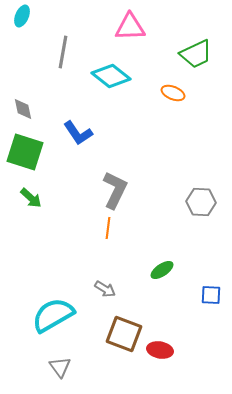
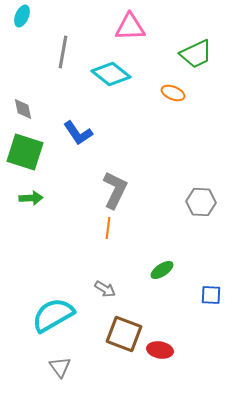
cyan diamond: moved 2 px up
green arrow: rotated 45 degrees counterclockwise
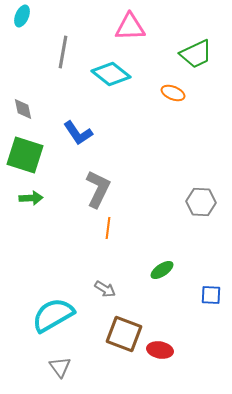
green square: moved 3 px down
gray L-shape: moved 17 px left, 1 px up
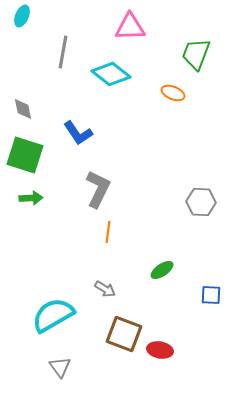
green trapezoid: rotated 136 degrees clockwise
orange line: moved 4 px down
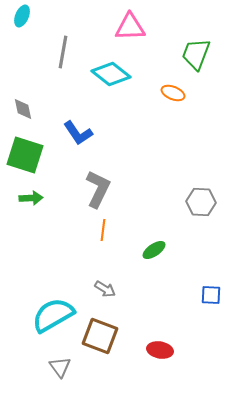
orange line: moved 5 px left, 2 px up
green ellipse: moved 8 px left, 20 px up
brown square: moved 24 px left, 2 px down
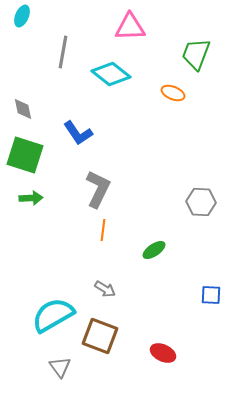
red ellipse: moved 3 px right, 3 px down; rotated 15 degrees clockwise
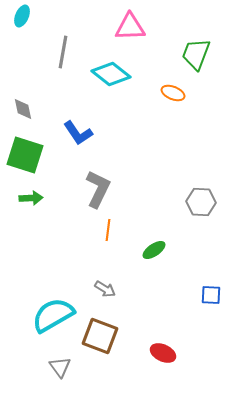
orange line: moved 5 px right
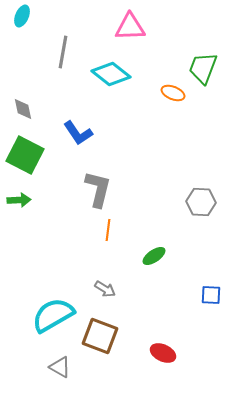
green trapezoid: moved 7 px right, 14 px down
green square: rotated 9 degrees clockwise
gray L-shape: rotated 12 degrees counterclockwise
green arrow: moved 12 px left, 2 px down
green ellipse: moved 6 px down
gray triangle: rotated 25 degrees counterclockwise
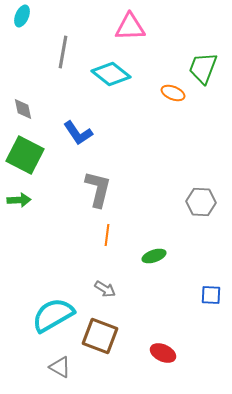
orange line: moved 1 px left, 5 px down
green ellipse: rotated 15 degrees clockwise
